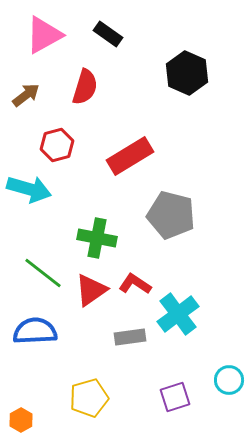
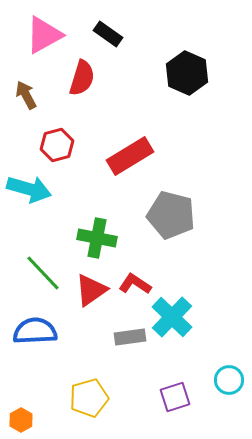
red semicircle: moved 3 px left, 9 px up
brown arrow: rotated 80 degrees counterclockwise
green line: rotated 9 degrees clockwise
cyan cross: moved 6 px left, 3 px down; rotated 9 degrees counterclockwise
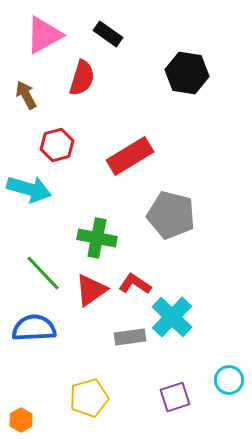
black hexagon: rotated 15 degrees counterclockwise
blue semicircle: moved 1 px left, 3 px up
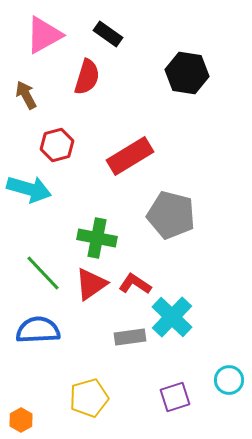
red semicircle: moved 5 px right, 1 px up
red triangle: moved 6 px up
blue semicircle: moved 4 px right, 2 px down
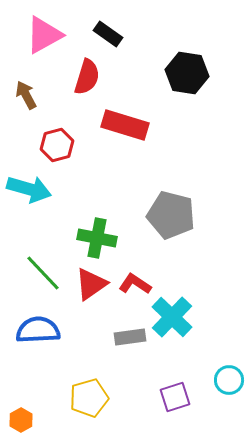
red rectangle: moved 5 px left, 31 px up; rotated 48 degrees clockwise
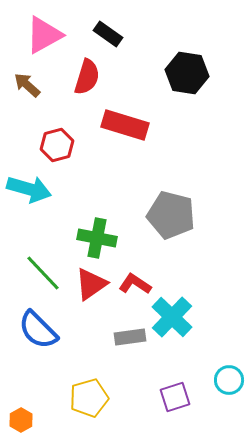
brown arrow: moved 1 px right, 10 px up; rotated 20 degrees counterclockwise
blue semicircle: rotated 132 degrees counterclockwise
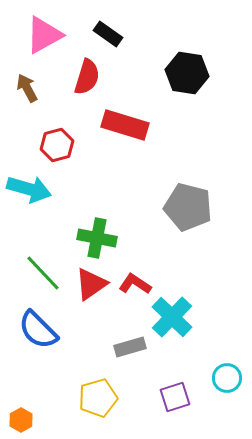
brown arrow: moved 3 px down; rotated 20 degrees clockwise
gray pentagon: moved 17 px right, 8 px up
gray rectangle: moved 10 px down; rotated 8 degrees counterclockwise
cyan circle: moved 2 px left, 2 px up
yellow pentagon: moved 9 px right
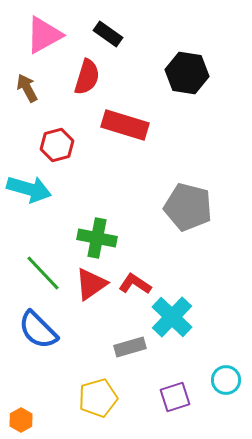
cyan circle: moved 1 px left, 2 px down
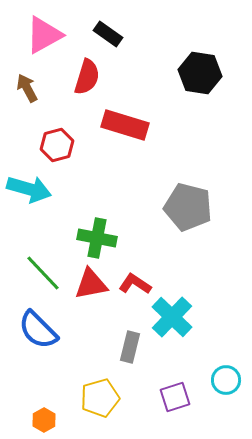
black hexagon: moved 13 px right
red triangle: rotated 24 degrees clockwise
gray rectangle: rotated 60 degrees counterclockwise
yellow pentagon: moved 2 px right
orange hexagon: moved 23 px right
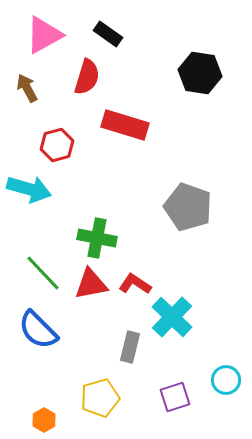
gray pentagon: rotated 6 degrees clockwise
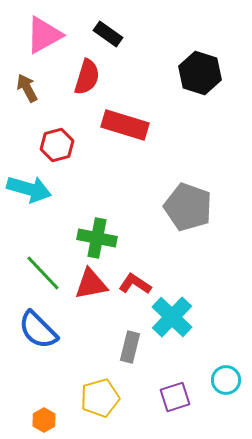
black hexagon: rotated 9 degrees clockwise
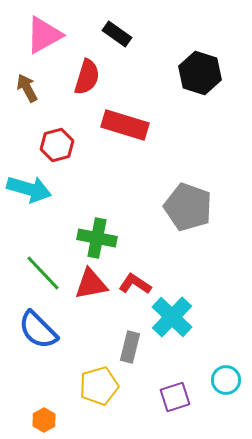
black rectangle: moved 9 px right
yellow pentagon: moved 1 px left, 12 px up
